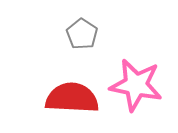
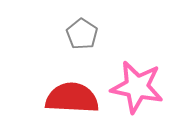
pink star: moved 1 px right, 2 px down
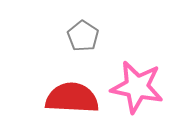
gray pentagon: moved 1 px right, 2 px down
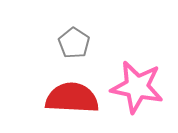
gray pentagon: moved 9 px left, 7 px down
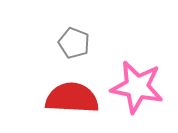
gray pentagon: rotated 12 degrees counterclockwise
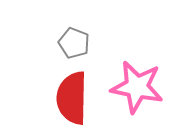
red semicircle: rotated 92 degrees counterclockwise
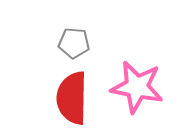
gray pentagon: rotated 16 degrees counterclockwise
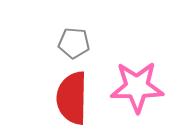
pink star: rotated 12 degrees counterclockwise
